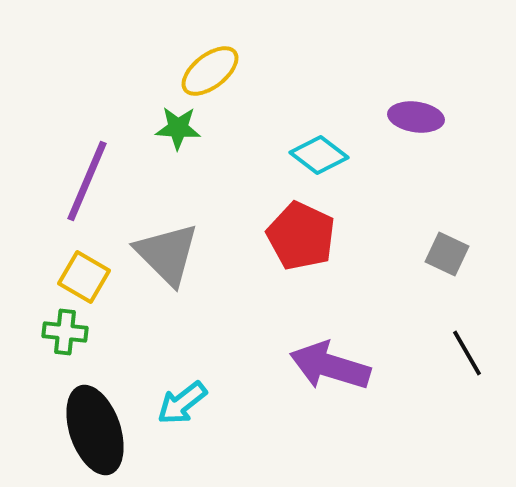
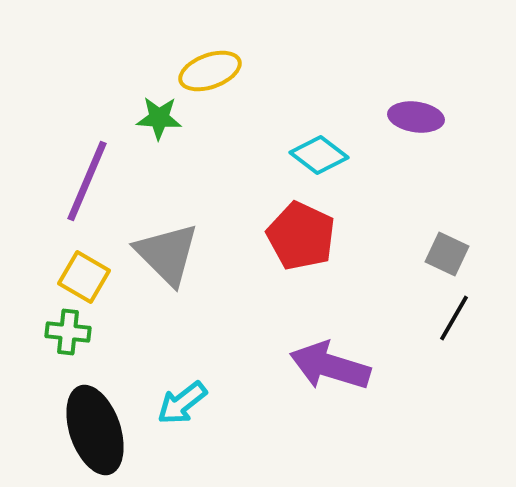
yellow ellipse: rotated 18 degrees clockwise
green star: moved 19 px left, 10 px up
green cross: moved 3 px right
black line: moved 13 px left, 35 px up; rotated 60 degrees clockwise
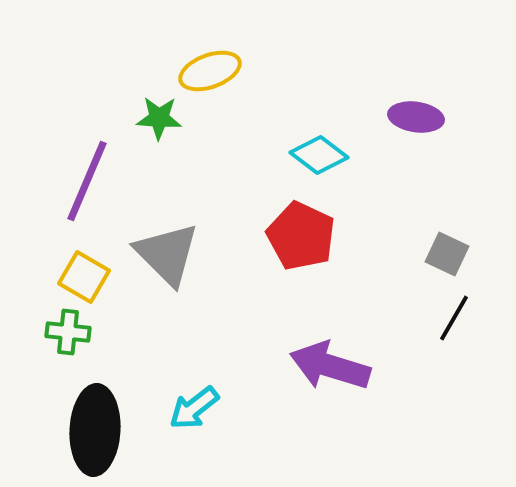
cyan arrow: moved 12 px right, 5 px down
black ellipse: rotated 22 degrees clockwise
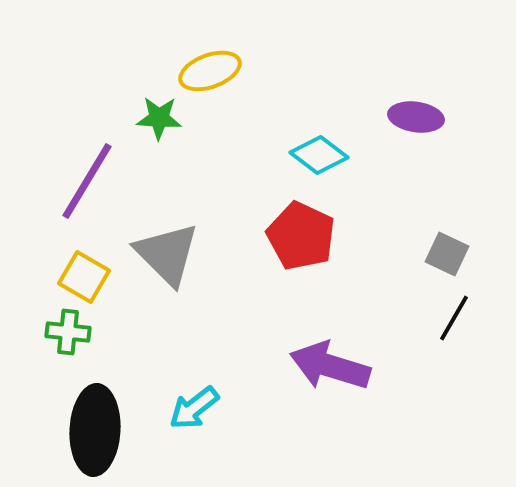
purple line: rotated 8 degrees clockwise
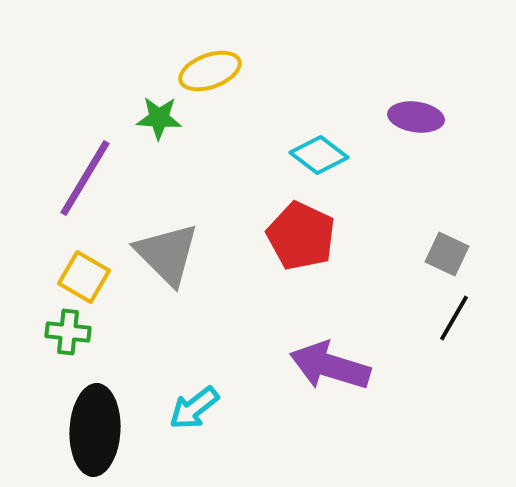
purple line: moved 2 px left, 3 px up
